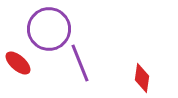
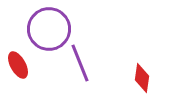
red ellipse: moved 2 px down; rotated 20 degrees clockwise
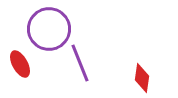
red ellipse: moved 2 px right, 1 px up
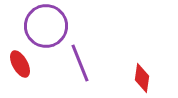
purple circle: moved 3 px left, 3 px up
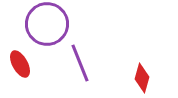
purple circle: moved 1 px right, 2 px up
red diamond: rotated 8 degrees clockwise
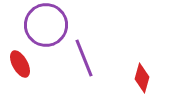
purple circle: moved 1 px left, 1 px down
purple line: moved 4 px right, 5 px up
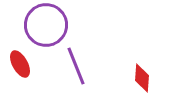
purple line: moved 8 px left, 8 px down
red diamond: rotated 12 degrees counterclockwise
